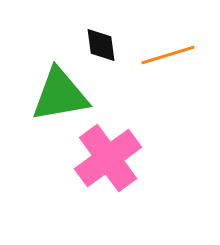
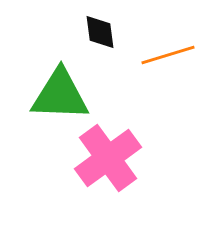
black diamond: moved 1 px left, 13 px up
green triangle: rotated 12 degrees clockwise
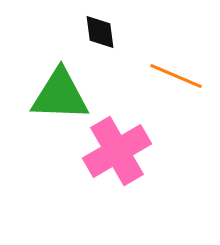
orange line: moved 8 px right, 21 px down; rotated 40 degrees clockwise
pink cross: moved 9 px right, 7 px up; rotated 6 degrees clockwise
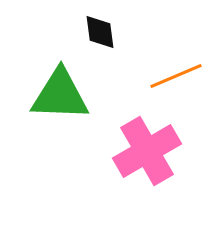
orange line: rotated 46 degrees counterclockwise
pink cross: moved 30 px right
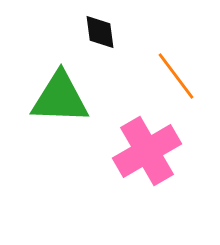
orange line: rotated 76 degrees clockwise
green triangle: moved 3 px down
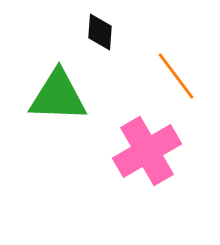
black diamond: rotated 12 degrees clockwise
green triangle: moved 2 px left, 2 px up
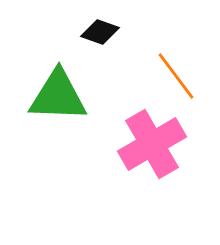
black diamond: rotated 75 degrees counterclockwise
pink cross: moved 5 px right, 7 px up
